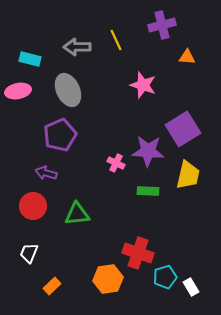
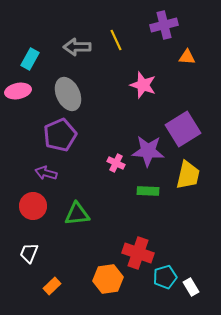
purple cross: moved 2 px right
cyan rectangle: rotated 75 degrees counterclockwise
gray ellipse: moved 4 px down
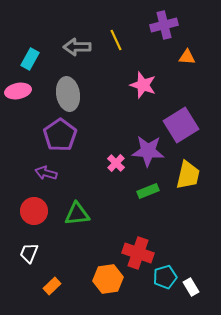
gray ellipse: rotated 16 degrees clockwise
purple square: moved 2 px left, 4 px up
purple pentagon: rotated 12 degrees counterclockwise
pink cross: rotated 18 degrees clockwise
green rectangle: rotated 25 degrees counterclockwise
red circle: moved 1 px right, 5 px down
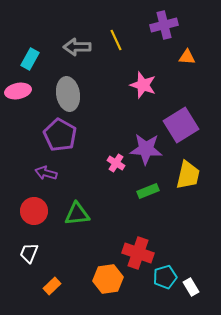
purple pentagon: rotated 8 degrees counterclockwise
purple star: moved 2 px left, 2 px up
pink cross: rotated 12 degrees counterclockwise
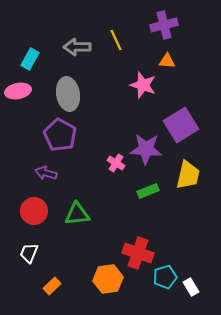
orange triangle: moved 20 px left, 4 px down
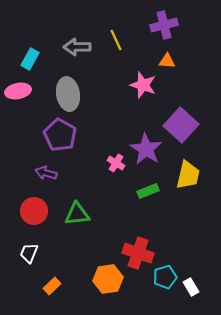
purple square: rotated 16 degrees counterclockwise
purple star: rotated 28 degrees clockwise
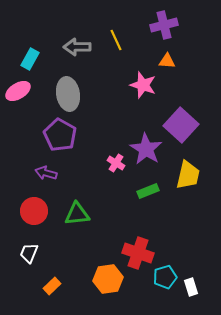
pink ellipse: rotated 20 degrees counterclockwise
white rectangle: rotated 12 degrees clockwise
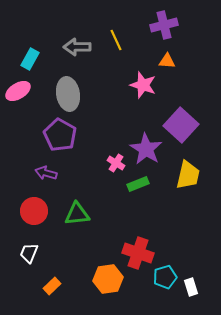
green rectangle: moved 10 px left, 7 px up
